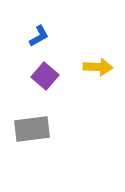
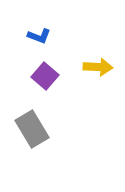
blue L-shape: rotated 50 degrees clockwise
gray rectangle: rotated 66 degrees clockwise
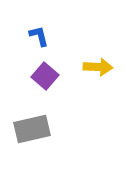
blue L-shape: rotated 125 degrees counterclockwise
gray rectangle: rotated 72 degrees counterclockwise
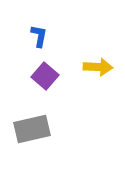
blue L-shape: rotated 25 degrees clockwise
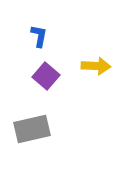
yellow arrow: moved 2 px left, 1 px up
purple square: moved 1 px right
